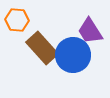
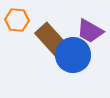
purple trapezoid: rotated 28 degrees counterclockwise
brown rectangle: moved 9 px right, 9 px up
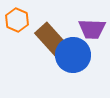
orange hexagon: rotated 20 degrees clockwise
purple trapezoid: moved 2 px right, 2 px up; rotated 28 degrees counterclockwise
